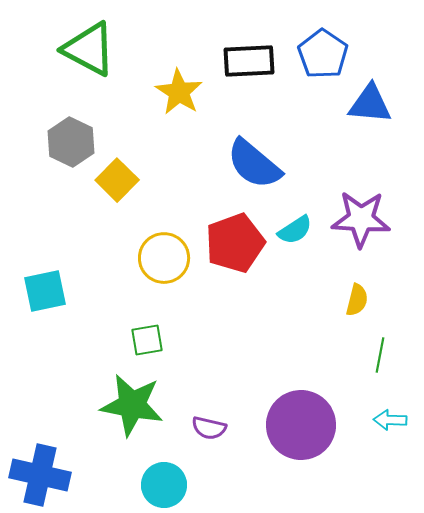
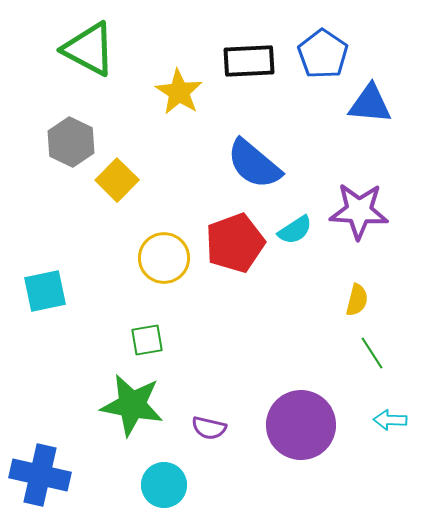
purple star: moved 2 px left, 8 px up
green line: moved 8 px left, 2 px up; rotated 44 degrees counterclockwise
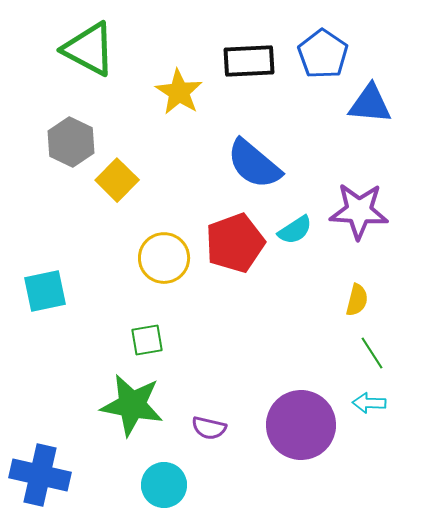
cyan arrow: moved 21 px left, 17 px up
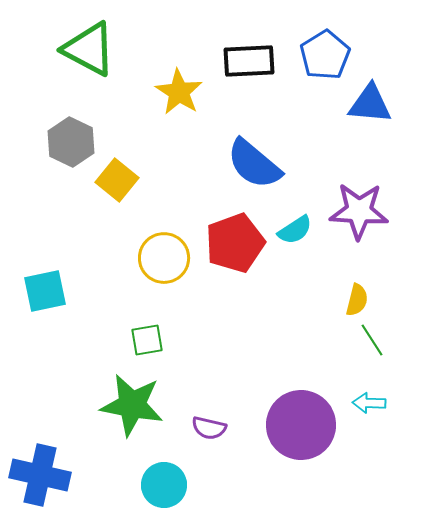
blue pentagon: moved 2 px right, 1 px down; rotated 6 degrees clockwise
yellow square: rotated 6 degrees counterclockwise
green line: moved 13 px up
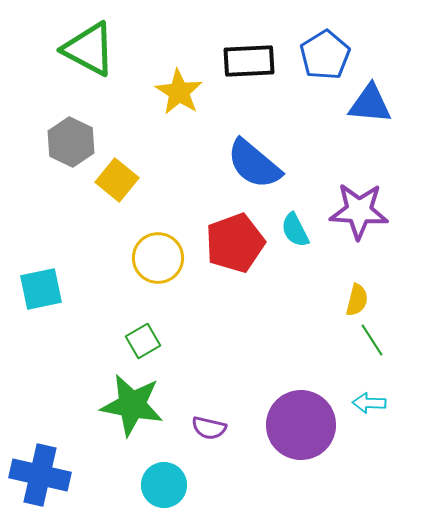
cyan semicircle: rotated 96 degrees clockwise
yellow circle: moved 6 px left
cyan square: moved 4 px left, 2 px up
green square: moved 4 px left, 1 px down; rotated 20 degrees counterclockwise
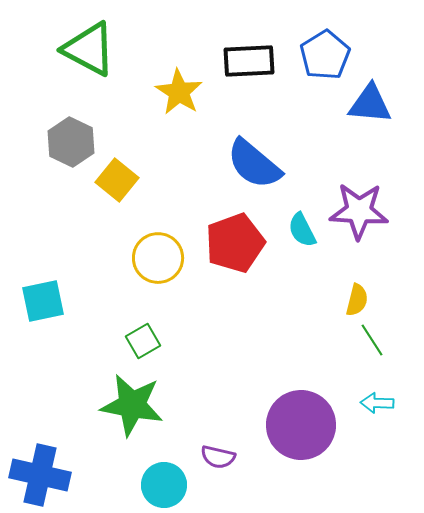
cyan semicircle: moved 7 px right
cyan square: moved 2 px right, 12 px down
cyan arrow: moved 8 px right
purple semicircle: moved 9 px right, 29 px down
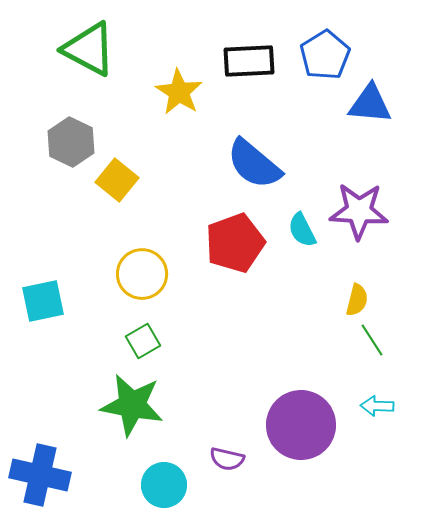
yellow circle: moved 16 px left, 16 px down
cyan arrow: moved 3 px down
purple semicircle: moved 9 px right, 2 px down
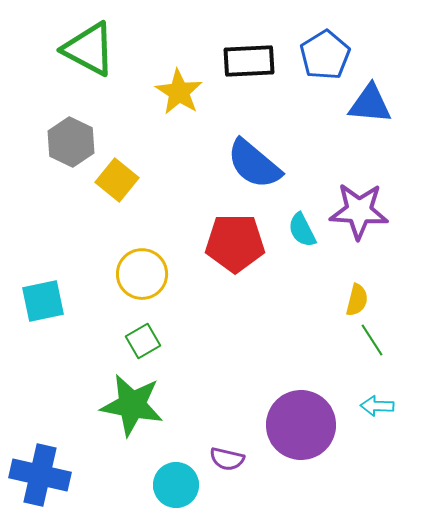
red pentagon: rotated 20 degrees clockwise
cyan circle: moved 12 px right
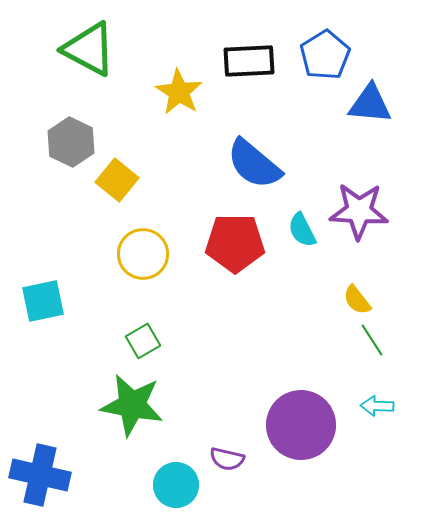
yellow circle: moved 1 px right, 20 px up
yellow semicircle: rotated 128 degrees clockwise
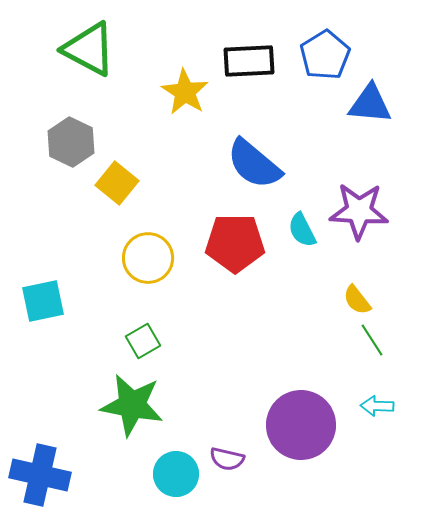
yellow star: moved 6 px right
yellow square: moved 3 px down
yellow circle: moved 5 px right, 4 px down
cyan circle: moved 11 px up
